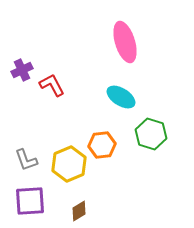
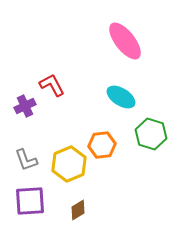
pink ellipse: moved 1 px up; rotated 21 degrees counterclockwise
purple cross: moved 3 px right, 36 px down
brown diamond: moved 1 px left, 1 px up
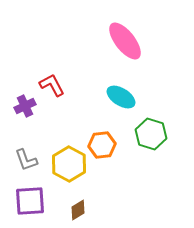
yellow hexagon: rotated 8 degrees counterclockwise
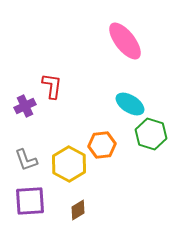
red L-shape: moved 1 px down; rotated 36 degrees clockwise
cyan ellipse: moved 9 px right, 7 px down
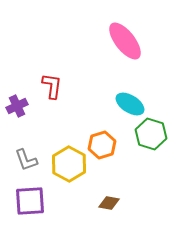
purple cross: moved 8 px left
orange hexagon: rotated 12 degrees counterclockwise
brown diamond: moved 31 px right, 7 px up; rotated 40 degrees clockwise
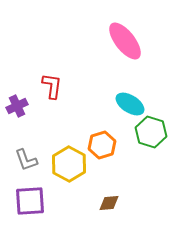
green hexagon: moved 2 px up
brown diamond: rotated 15 degrees counterclockwise
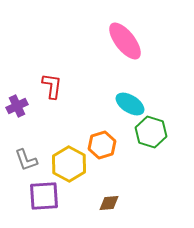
purple square: moved 14 px right, 5 px up
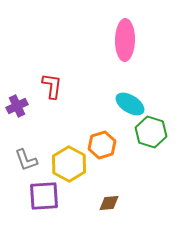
pink ellipse: moved 1 px up; rotated 39 degrees clockwise
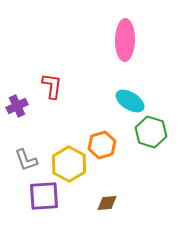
cyan ellipse: moved 3 px up
brown diamond: moved 2 px left
